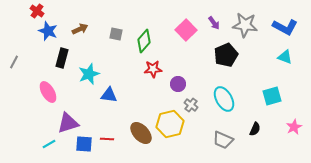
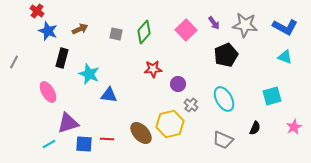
green diamond: moved 9 px up
cyan star: rotated 30 degrees counterclockwise
black semicircle: moved 1 px up
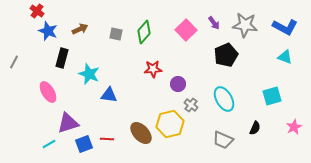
blue square: rotated 24 degrees counterclockwise
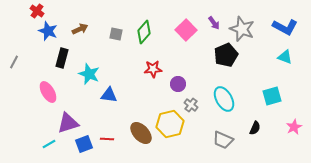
gray star: moved 3 px left, 4 px down; rotated 15 degrees clockwise
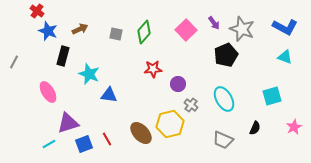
black rectangle: moved 1 px right, 2 px up
red line: rotated 56 degrees clockwise
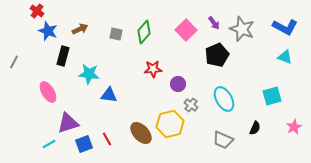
black pentagon: moved 9 px left
cyan star: rotated 15 degrees counterclockwise
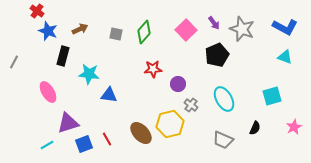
cyan line: moved 2 px left, 1 px down
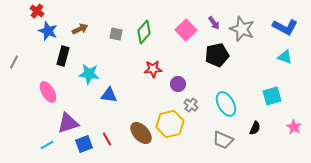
black pentagon: rotated 10 degrees clockwise
cyan ellipse: moved 2 px right, 5 px down
pink star: rotated 14 degrees counterclockwise
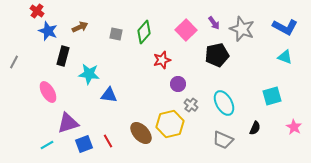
brown arrow: moved 2 px up
red star: moved 9 px right, 9 px up; rotated 12 degrees counterclockwise
cyan ellipse: moved 2 px left, 1 px up
red line: moved 1 px right, 2 px down
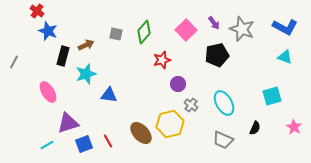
brown arrow: moved 6 px right, 18 px down
cyan star: moved 3 px left; rotated 25 degrees counterclockwise
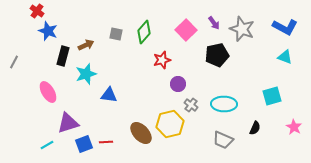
cyan ellipse: moved 1 px down; rotated 60 degrees counterclockwise
red line: moved 2 px left, 1 px down; rotated 64 degrees counterclockwise
